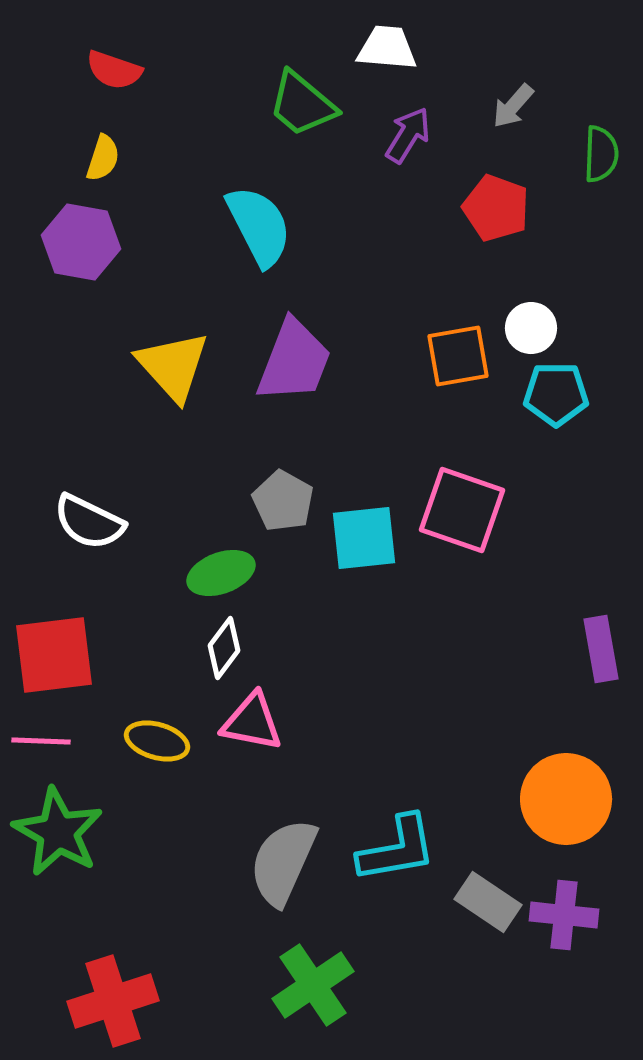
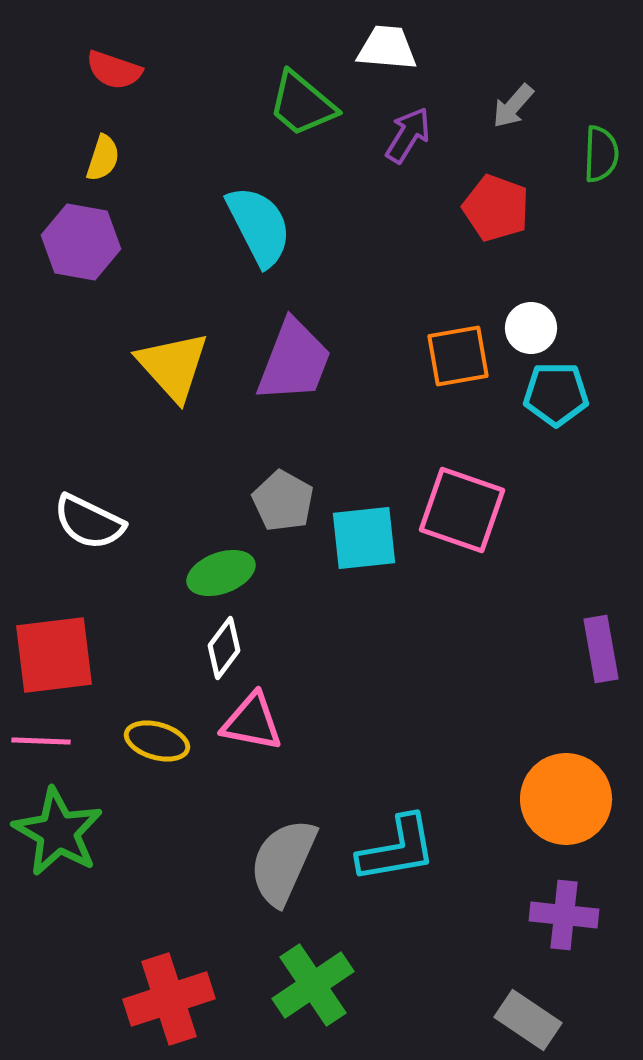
gray rectangle: moved 40 px right, 118 px down
red cross: moved 56 px right, 2 px up
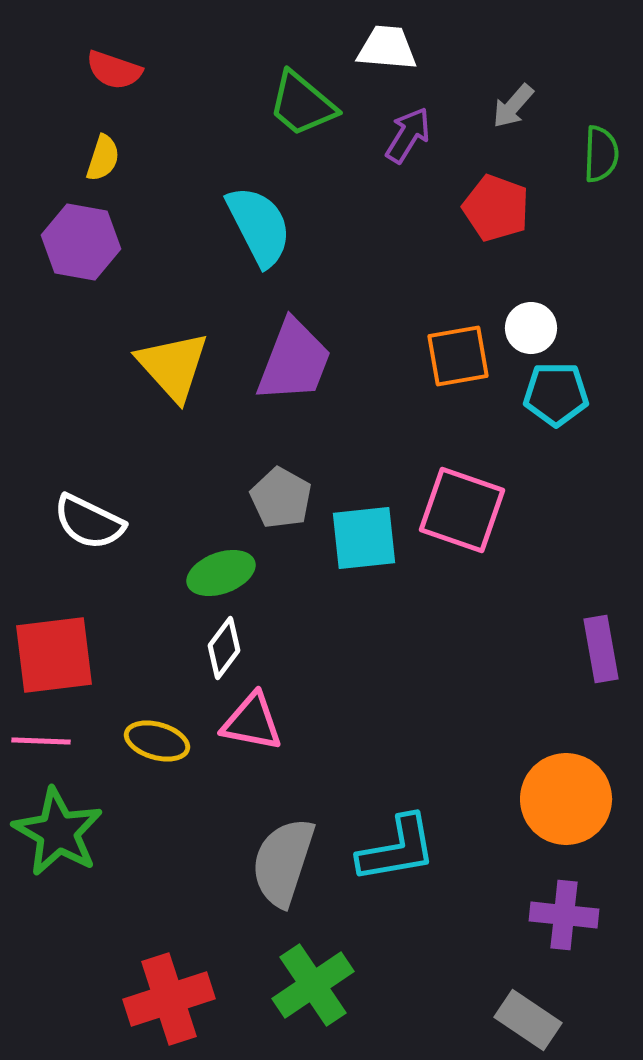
gray pentagon: moved 2 px left, 3 px up
gray semicircle: rotated 6 degrees counterclockwise
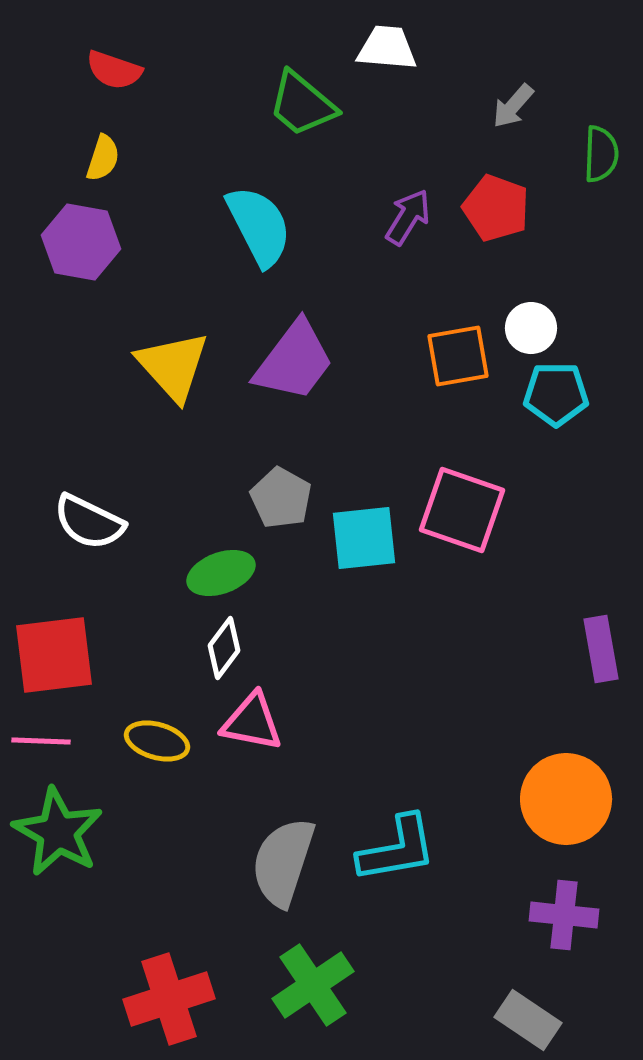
purple arrow: moved 82 px down
purple trapezoid: rotated 16 degrees clockwise
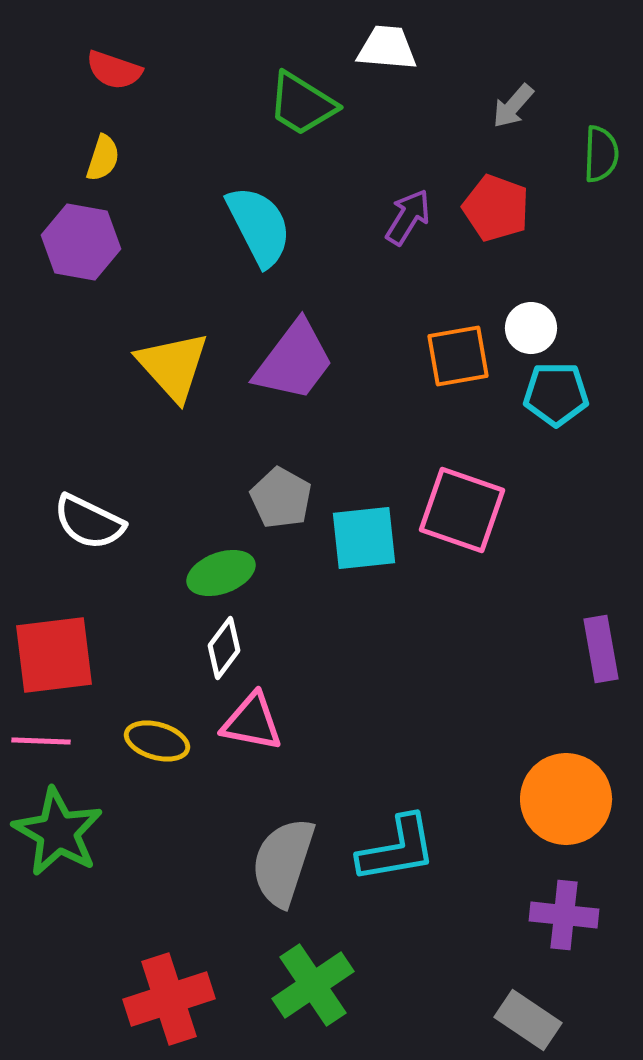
green trapezoid: rotated 8 degrees counterclockwise
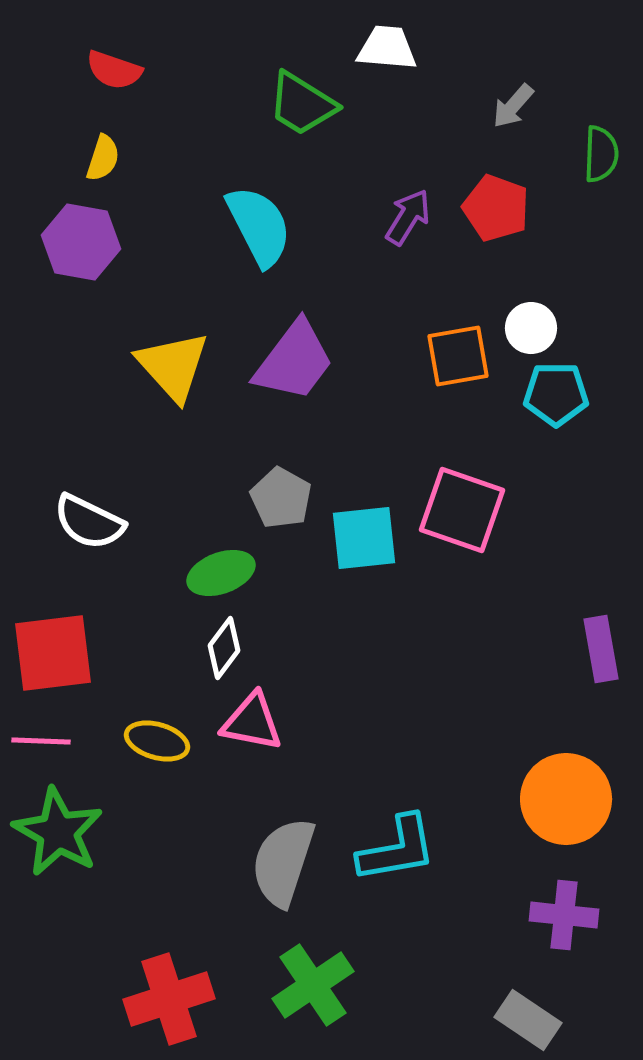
red square: moved 1 px left, 2 px up
